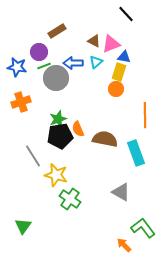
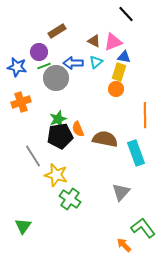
pink triangle: moved 2 px right, 2 px up
gray triangle: rotated 42 degrees clockwise
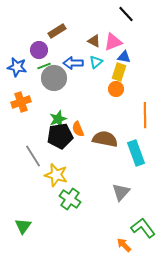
purple circle: moved 2 px up
gray circle: moved 2 px left
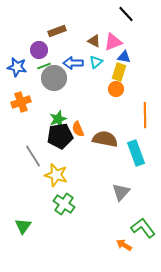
brown rectangle: rotated 12 degrees clockwise
green cross: moved 6 px left, 5 px down
orange arrow: rotated 14 degrees counterclockwise
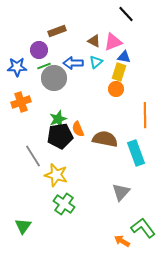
blue star: rotated 12 degrees counterclockwise
orange arrow: moved 2 px left, 4 px up
